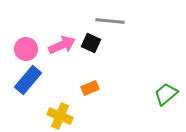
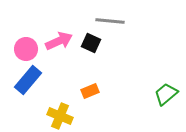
pink arrow: moved 3 px left, 4 px up
orange rectangle: moved 3 px down
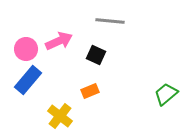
black square: moved 5 px right, 12 px down
yellow cross: rotated 15 degrees clockwise
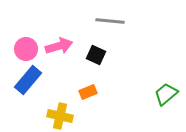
pink arrow: moved 5 px down; rotated 8 degrees clockwise
orange rectangle: moved 2 px left, 1 px down
yellow cross: rotated 25 degrees counterclockwise
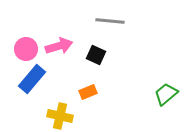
blue rectangle: moved 4 px right, 1 px up
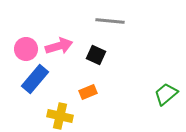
blue rectangle: moved 3 px right
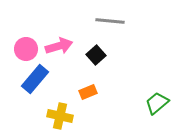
black square: rotated 24 degrees clockwise
green trapezoid: moved 9 px left, 9 px down
